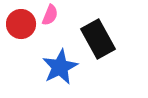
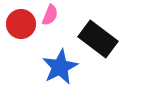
black rectangle: rotated 24 degrees counterclockwise
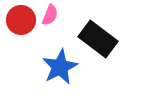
red circle: moved 4 px up
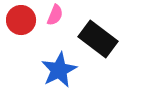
pink semicircle: moved 5 px right
blue star: moved 1 px left, 3 px down
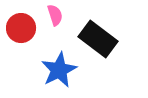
pink semicircle: rotated 40 degrees counterclockwise
red circle: moved 8 px down
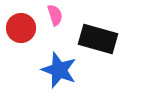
black rectangle: rotated 21 degrees counterclockwise
blue star: rotated 24 degrees counterclockwise
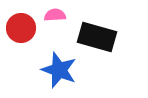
pink semicircle: rotated 75 degrees counterclockwise
black rectangle: moved 1 px left, 2 px up
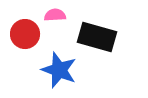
red circle: moved 4 px right, 6 px down
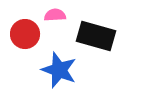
black rectangle: moved 1 px left, 1 px up
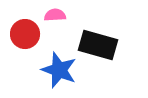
black rectangle: moved 2 px right, 9 px down
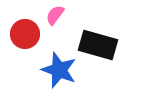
pink semicircle: rotated 50 degrees counterclockwise
